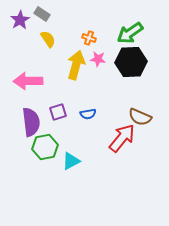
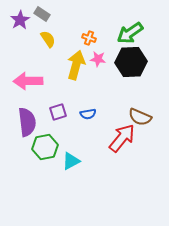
purple semicircle: moved 4 px left
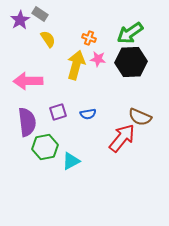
gray rectangle: moved 2 px left
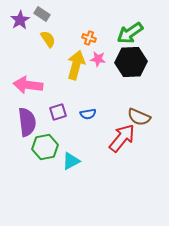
gray rectangle: moved 2 px right
pink arrow: moved 4 px down; rotated 8 degrees clockwise
brown semicircle: moved 1 px left
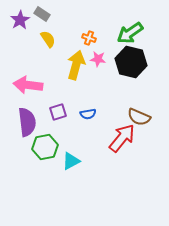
black hexagon: rotated 16 degrees clockwise
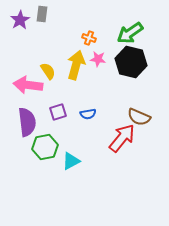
gray rectangle: rotated 63 degrees clockwise
yellow semicircle: moved 32 px down
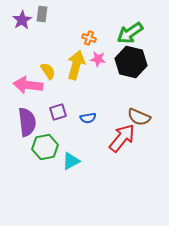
purple star: moved 2 px right
blue semicircle: moved 4 px down
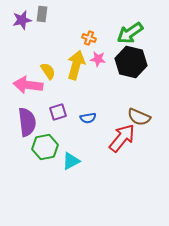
purple star: rotated 18 degrees clockwise
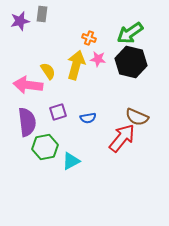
purple star: moved 2 px left, 1 px down
brown semicircle: moved 2 px left
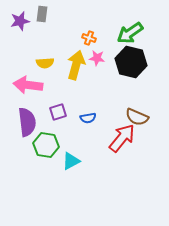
pink star: moved 1 px left, 1 px up
yellow semicircle: moved 3 px left, 8 px up; rotated 120 degrees clockwise
green hexagon: moved 1 px right, 2 px up; rotated 20 degrees clockwise
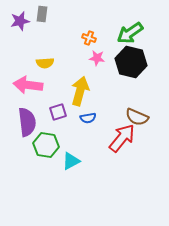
yellow arrow: moved 4 px right, 26 px down
